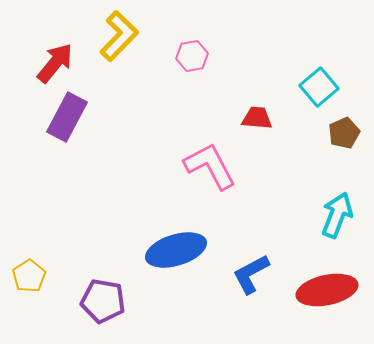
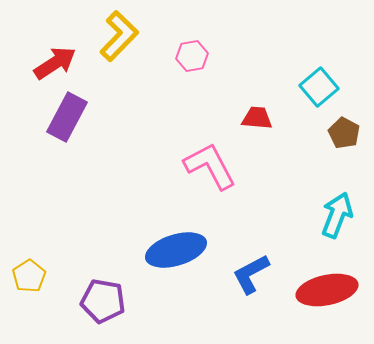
red arrow: rotated 18 degrees clockwise
brown pentagon: rotated 20 degrees counterclockwise
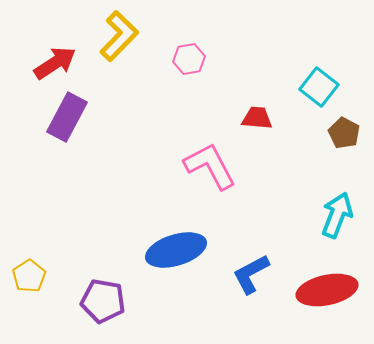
pink hexagon: moved 3 px left, 3 px down
cyan square: rotated 12 degrees counterclockwise
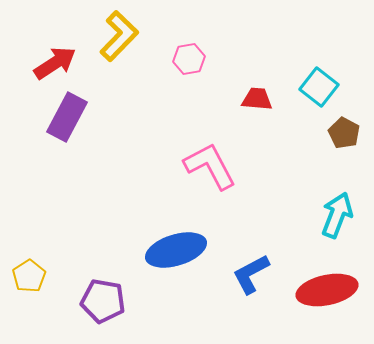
red trapezoid: moved 19 px up
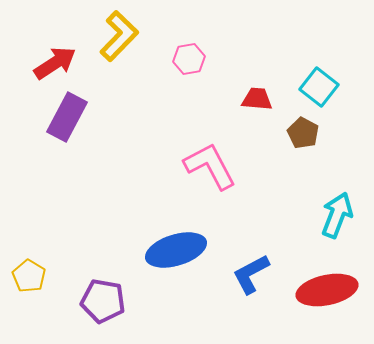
brown pentagon: moved 41 px left
yellow pentagon: rotated 8 degrees counterclockwise
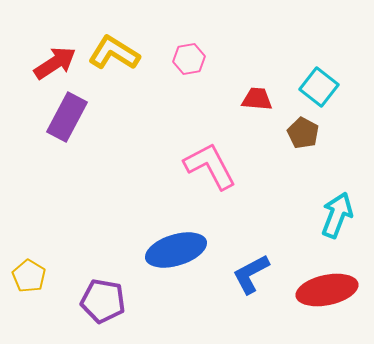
yellow L-shape: moved 5 px left, 17 px down; rotated 102 degrees counterclockwise
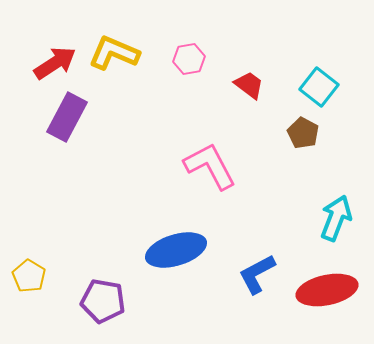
yellow L-shape: rotated 9 degrees counterclockwise
red trapezoid: moved 8 px left, 14 px up; rotated 32 degrees clockwise
cyan arrow: moved 1 px left, 3 px down
blue L-shape: moved 6 px right
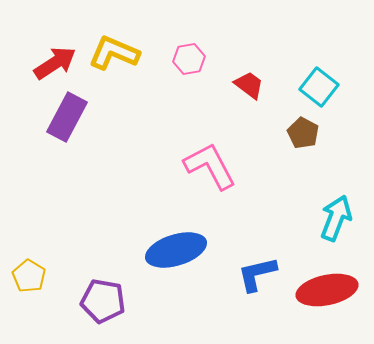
blue L-shape: rotated 15 degrees clockwise
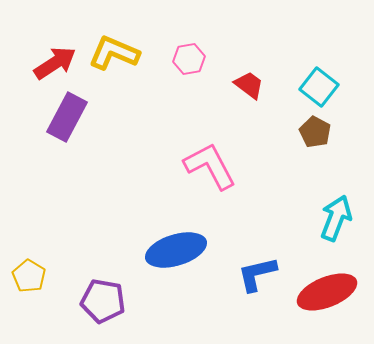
brown pentagon: moved 12 px right, 1 px up
red ellipse: moved 2 px down; rotated 10 degrees counterclockwise
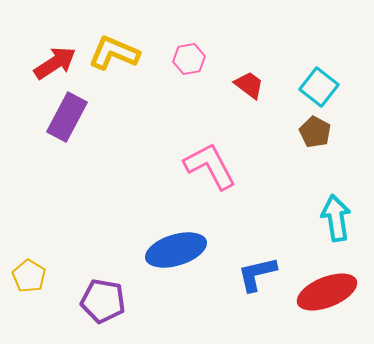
cyan arrow: rotated 30 degrees counterclockwise
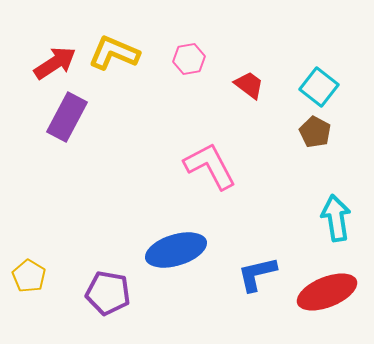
purple pentagon: moved 5 px right, 8 px up
